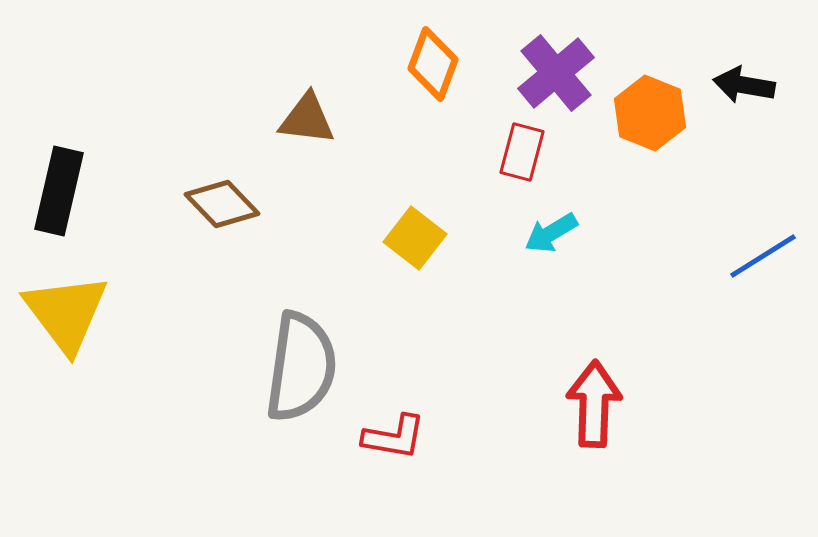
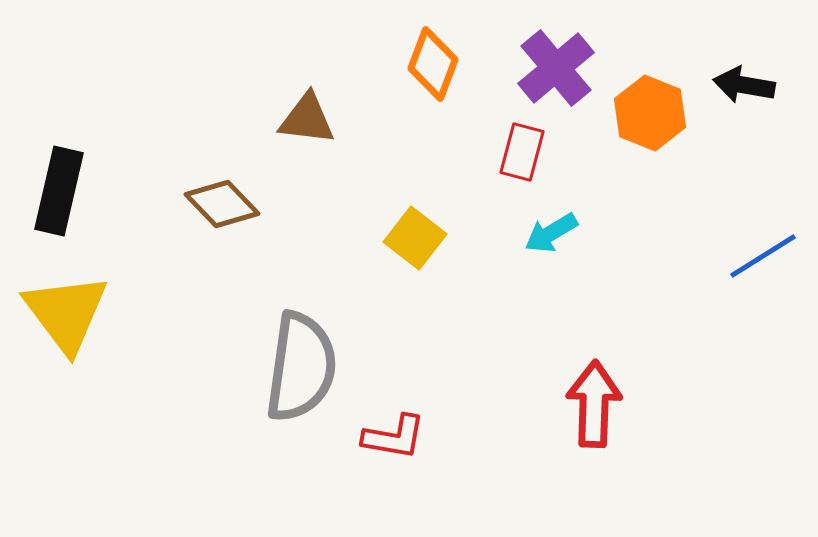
purple cross: moved 5 px up
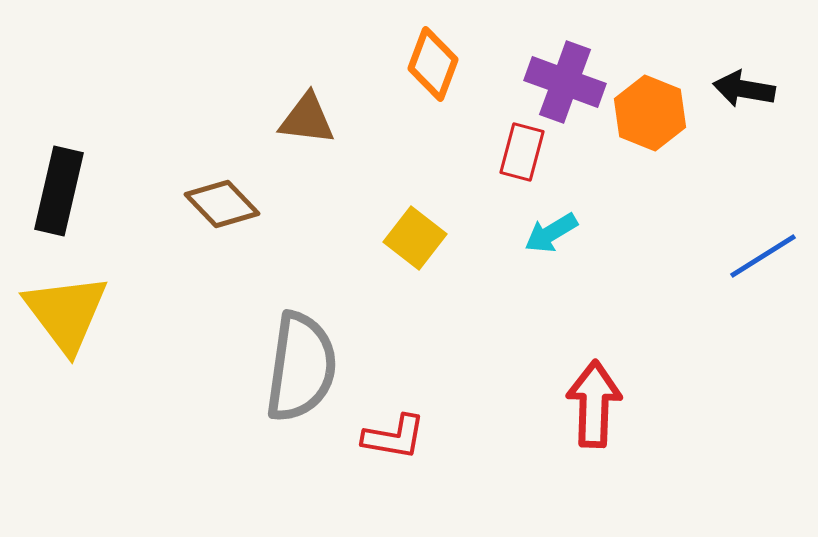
purple cross: moved 9 px right, 14 px down; rotated 30 degrees counterclockwise
black arrow: moved 4 px down
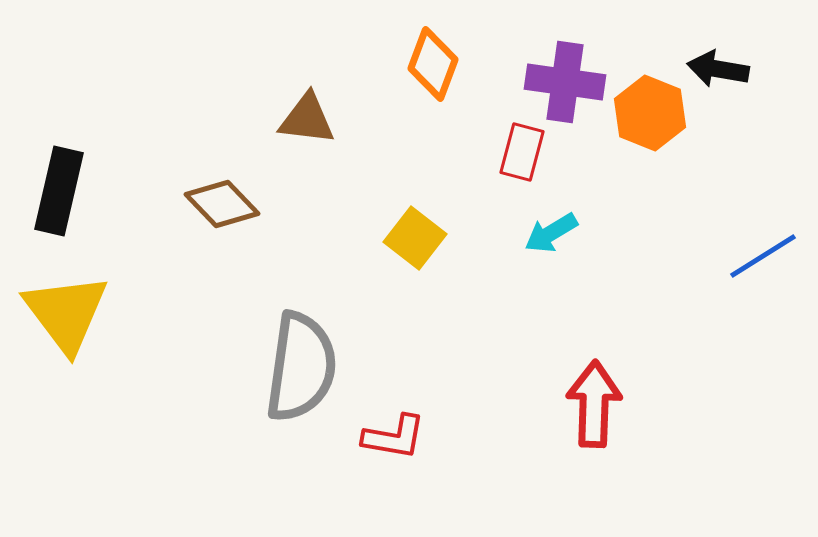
purple cross: rotated 12 degrees counterclockwise
black arrow: moved 26 px left, 20 px up
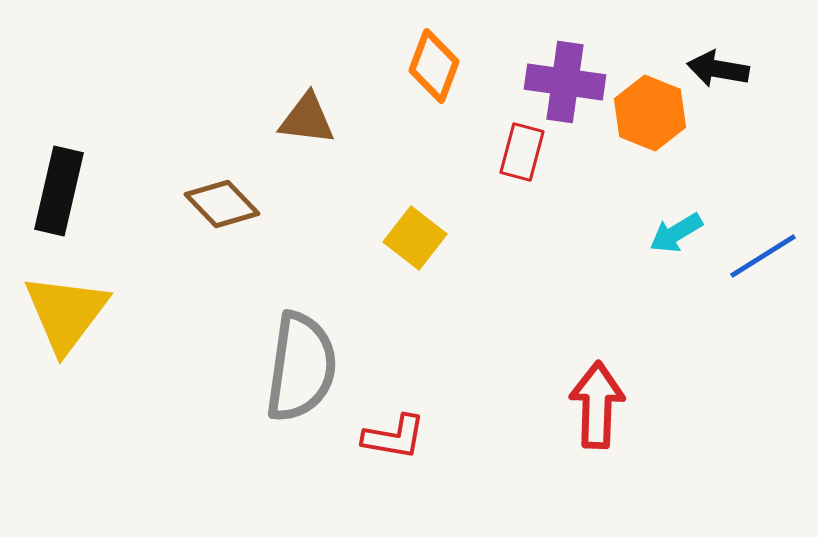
orange diamond: moved 1 px right, 2 px down
cyan arrow: moved 125 px right
yellow triangle: rotated 14 degrees clockwise
red arrow: moved 3 px right, 1 px down
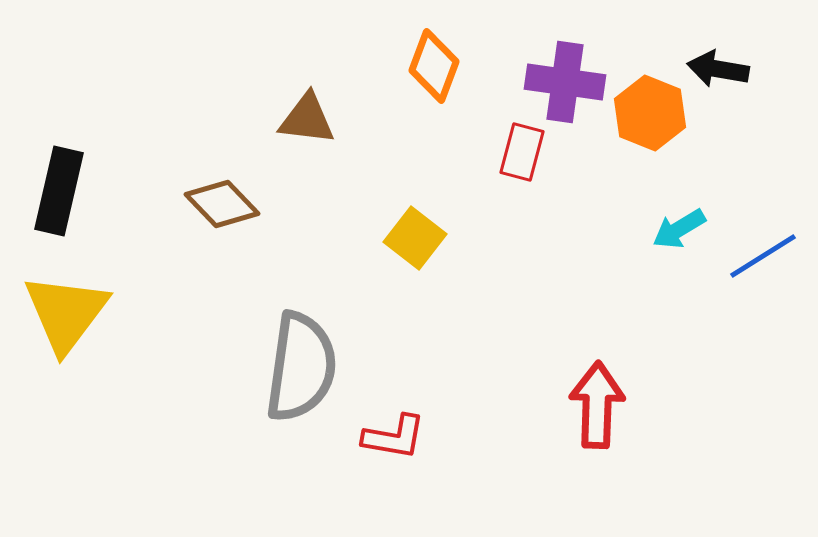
cyan arrow: moved 3 px right, 4 px up
